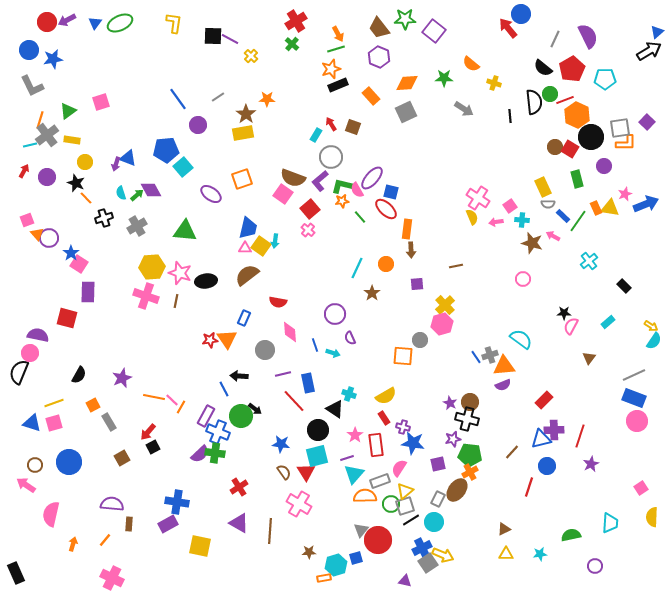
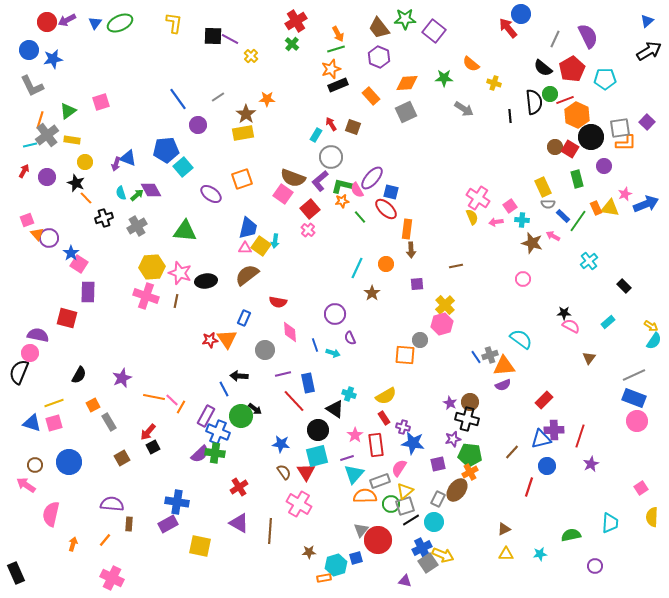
blue triangle at (657, 32): moved 10 px left, 11 px up
pink semicircle at (571, 326): rotated 90 degrees clockwise
orange square at (403, 356): moved 2 px right, 1 px up
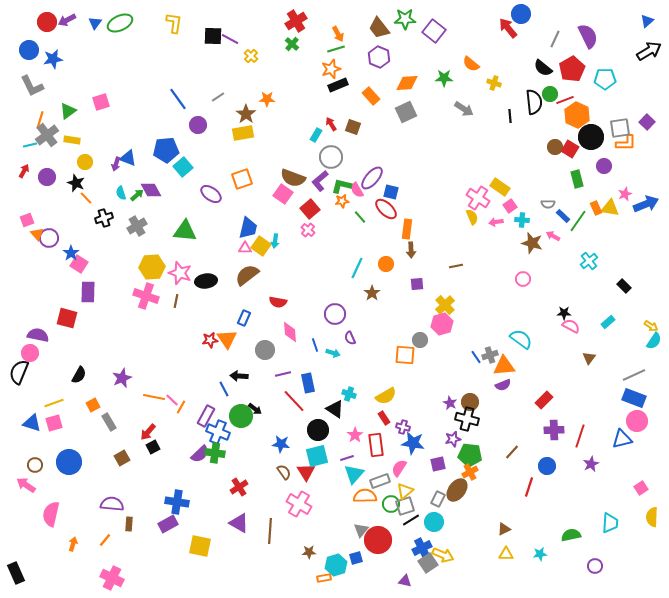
yellow rectangle at (543, 187): moved 43 px left; rotated 30 degrees counterclockwise
blue triangle at (541, 439): moved 81 px right
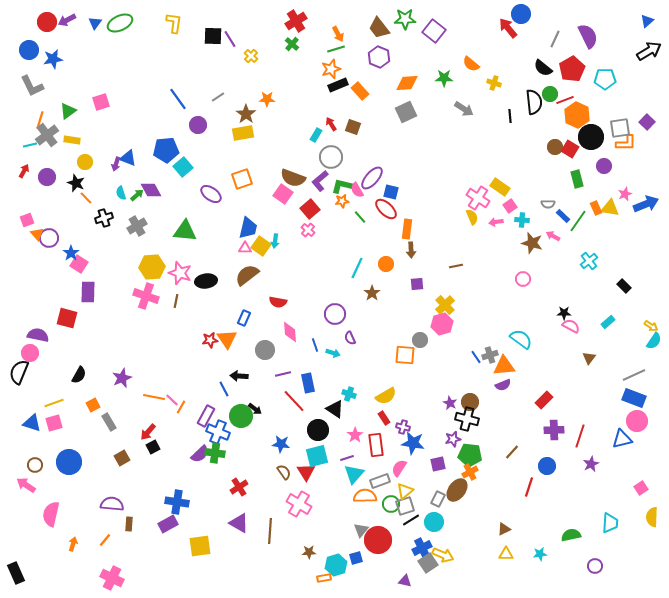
purple line at (230, 39): rotated 30 degrees clockwise
orange rectangle at (371, 96): moved 11 px left, 5 px up
yellow square at (200, 546): rotated 20 degrees counterclockwise
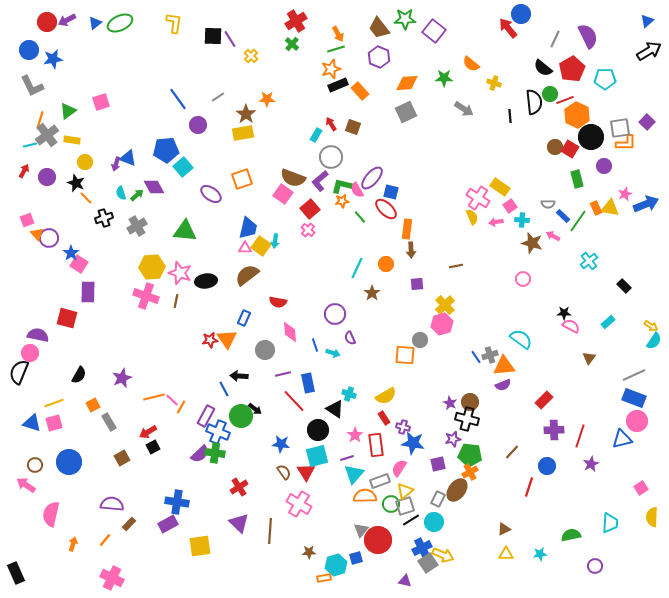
blue triangle at (95, 23): rotated 16 degrees clockwise
purple diamond at (151, 190): moved 3 px right, 3 px up
orange line at (154, 397): rotated 25 degrees counterclockwise
red arrow at (148, 432): rotated 18 degrees clockwise
purple triangle at (239, 523): rotated 15 degrees clockwise
brown rectangle at (129, 524): rotated 40 degrees clockwise
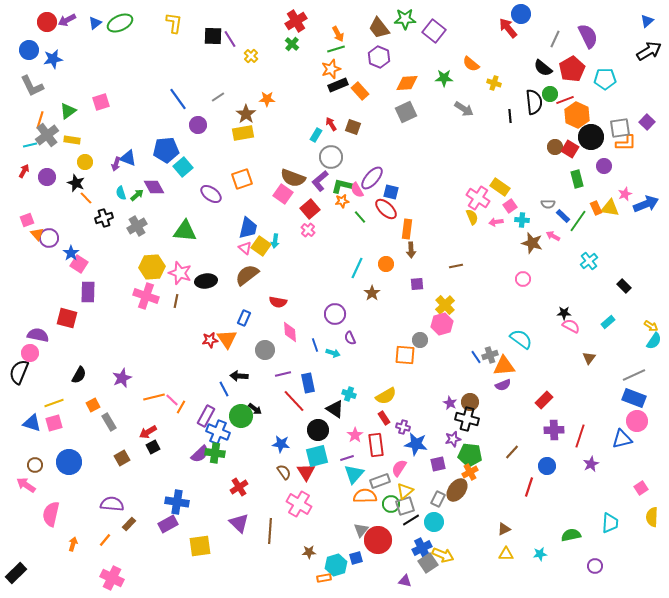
pink triangle at (245, 248): rotated 40 degrees clockwise
blue star at (413, 443): moved 3 px right, 1 px down
black rectangle at (16, 573): rotated 70 degrees clockwise
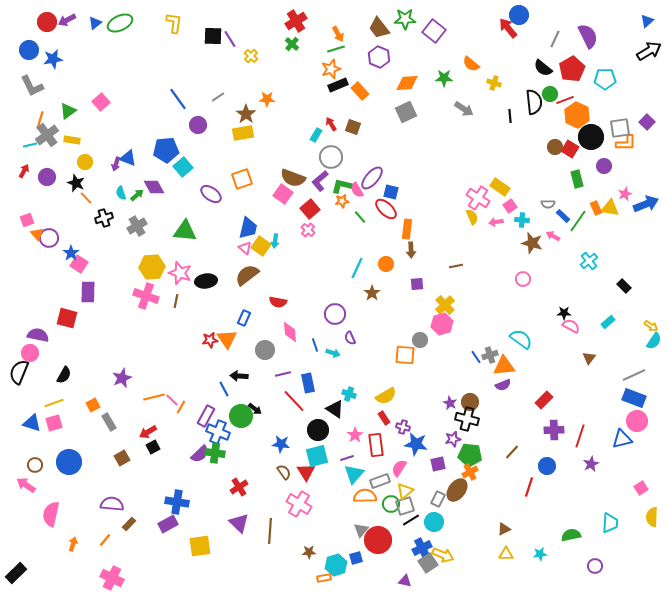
blue circle at (521, 14): moved 2 px left, 1 px down
pink square at (101, 102): rotated 24 degrees counterclockwise
black semicircle at (79, 375): moved 15 px left
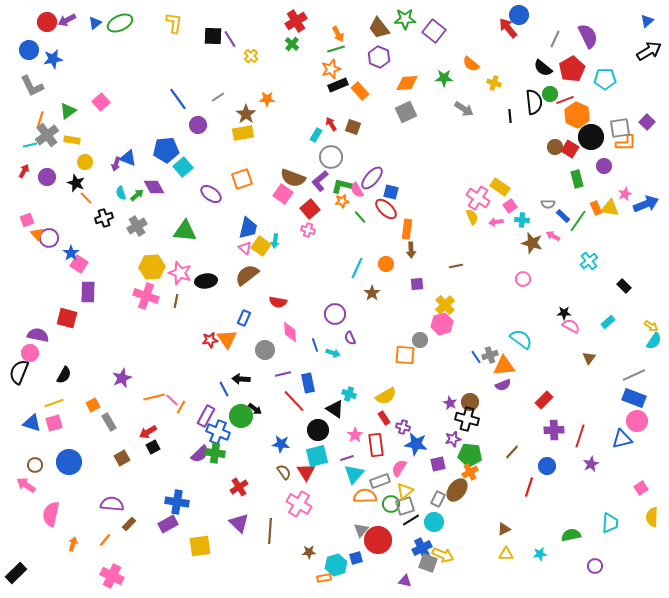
pink cross at (308, 230): rotated 24 degrees counterclockwise
black arrow at (239, 376): moved 2 px right, 3 px down
gray square at (428, 563): rotated 36 degrees counterclockwise
pink cross at (112, 578): moved 2 px up
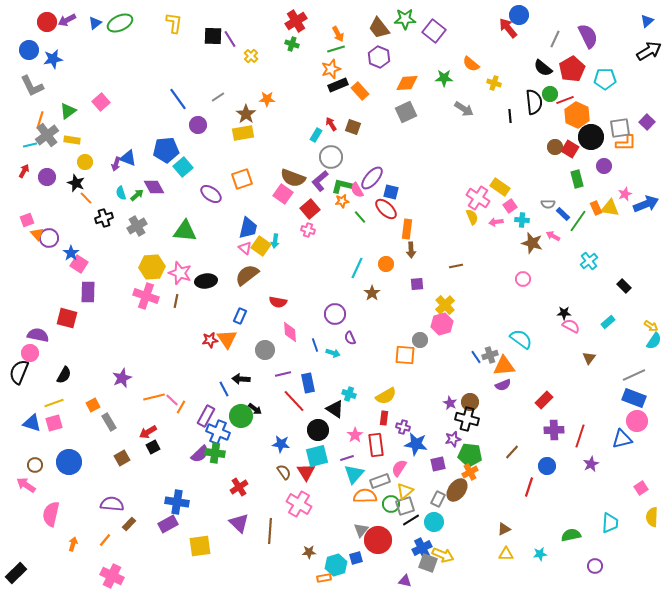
green cross at (292, 44): rotated 24 degrees counterclockwise
blue rectangle at (563, 216): moved 2 px up
blue rectangle at (244, 318): moved 4 px left, 2 px up
red rectangle at (384, 418): rotated 40 degrees clockwise
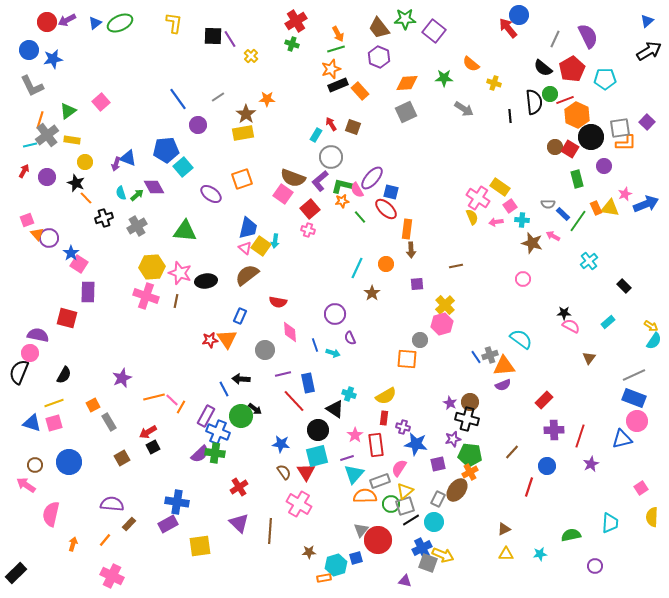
orange square at (405, 355): moved 2 px right, 4 px down
